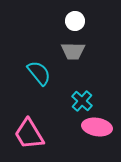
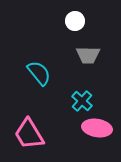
gray trapezoid: moved 15 px right, 4 px down
pink ellipse: moved 1 px down
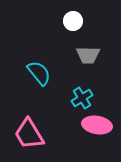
white circle: moved 2 px left
cyan cross: moved 3 px up; rotated 15 degrees clockwise
pink ellipse: moved 3 px up
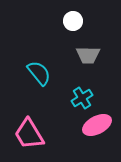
pink ellipse: rotated 36 degrees counterclockwise
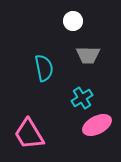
cyan semicircle: moved 5 px right, 5 px up; rotated 28 degrees clockwise
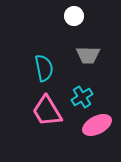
white circle: moved 1 px right, 5 px up
cyan cross: moved 1 px up
pink trapezoid: moved 18 px right, 23 px up
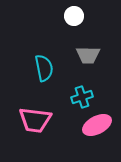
cyan cross: rotated 15 degrees clockwise
pink trapezoid: moved 12 px left, 9 px down; rotated 52 degrees counterclockwise
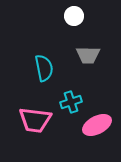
cyan cross: moved 11 px left, 5 px down
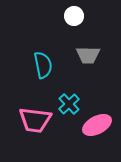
cyan semicircle: moved 1 px left, 3 px up
cyan cross: moved 2 px left, 2 px down; rotated 25 degrees counterclockwise
